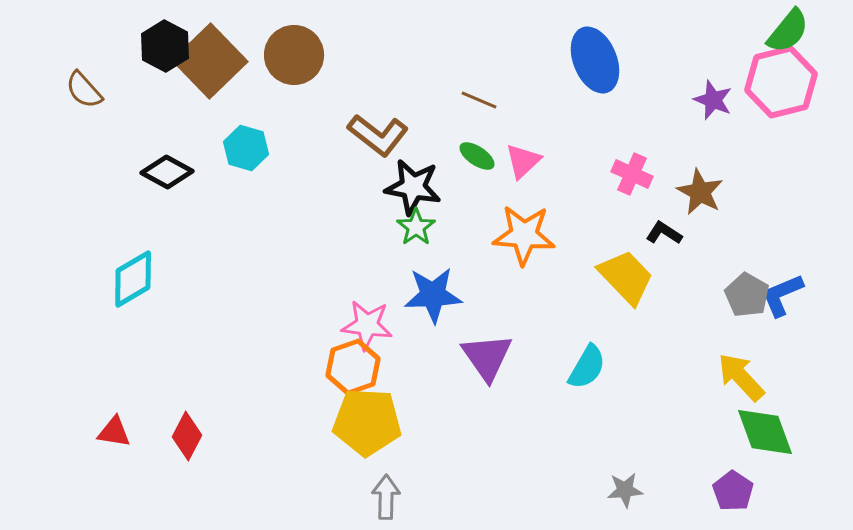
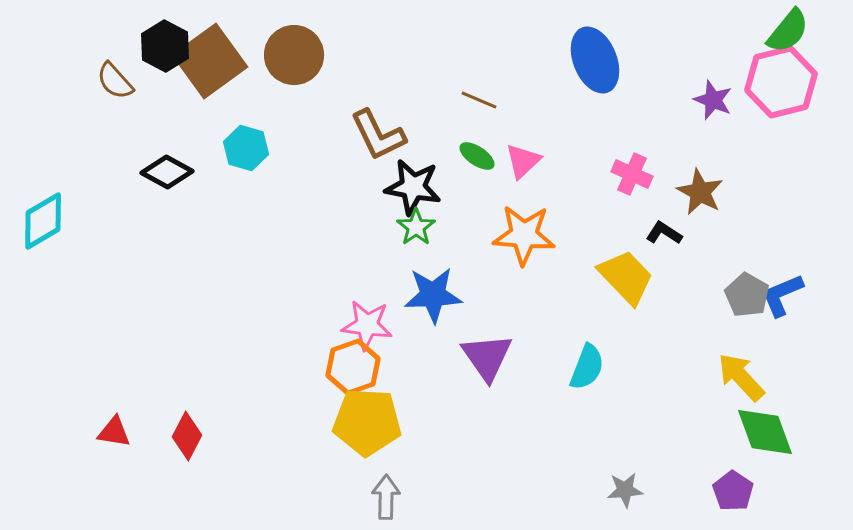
brown square: rotated 8 degrees clockwise
brown semicircle: moved 31 px right, 9 px up
brown L-shape: rotated 26 degrees clockwise
cyan diamond: moved 90 px left, 58 px up
cyan semicircle: rotated 9 degrees counterclockwise
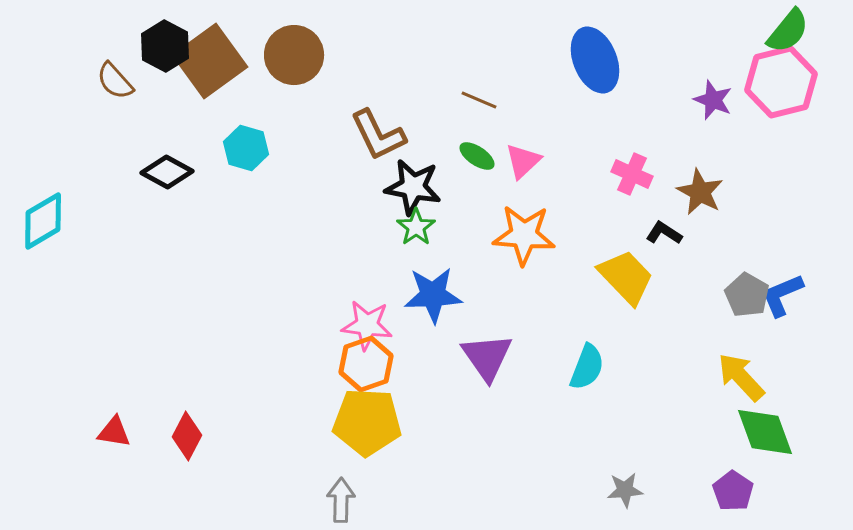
orange hexagon: moved 13 px right, 3 px up
gray arrow: moved 45 px left, 3 px down
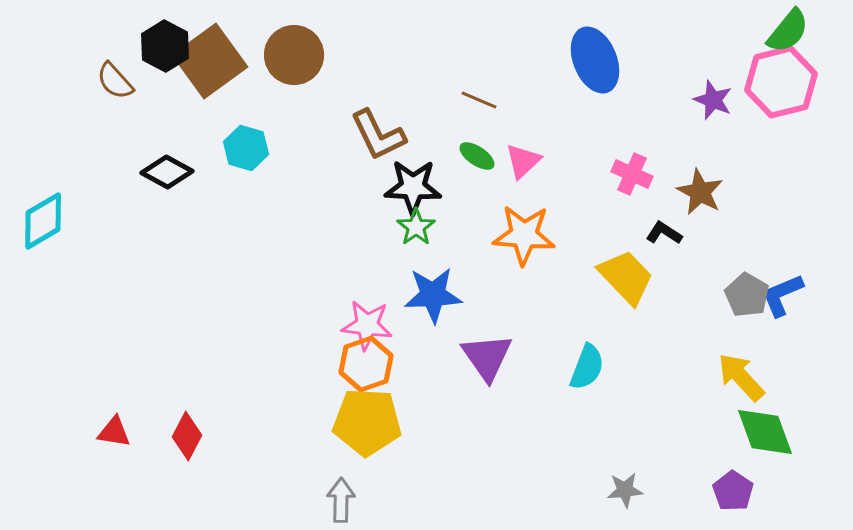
black star: rotated 8 degrees counterclockwise
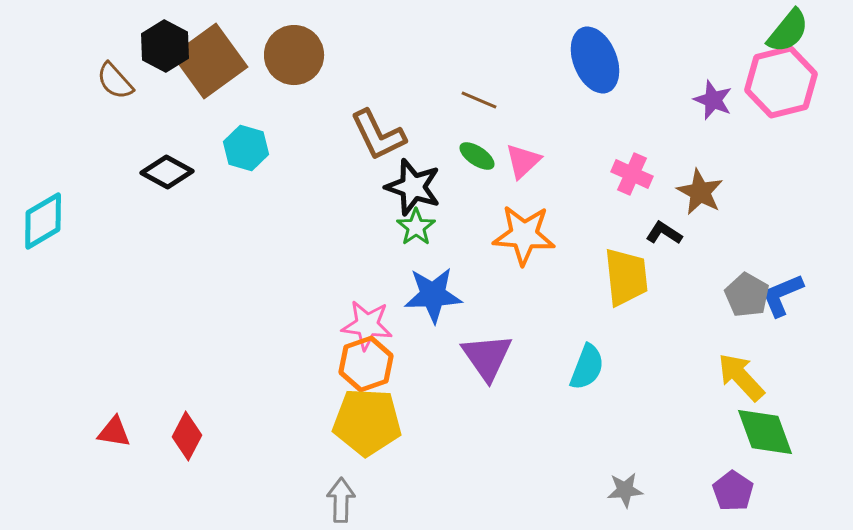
black star: rotated 16 degrees clockwise
yellow trapezoid: rotated 38 degrees clockwise
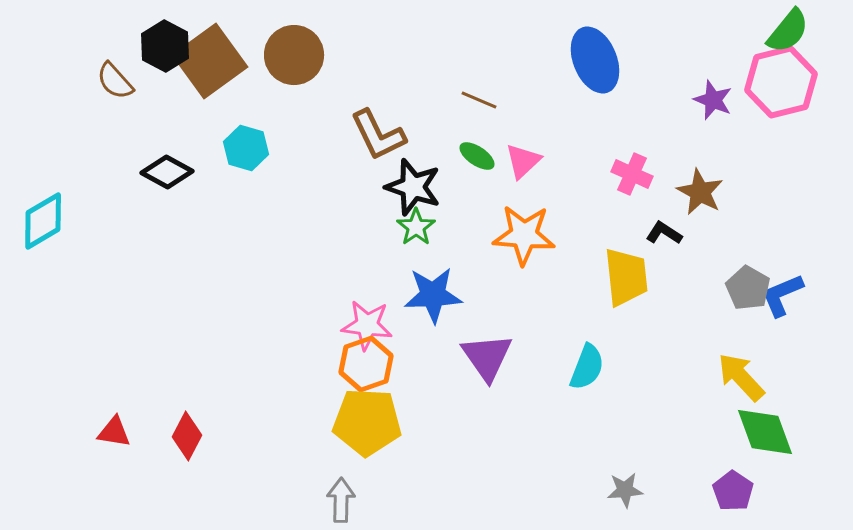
gray pentagon: moved 1 px right, 7 px up
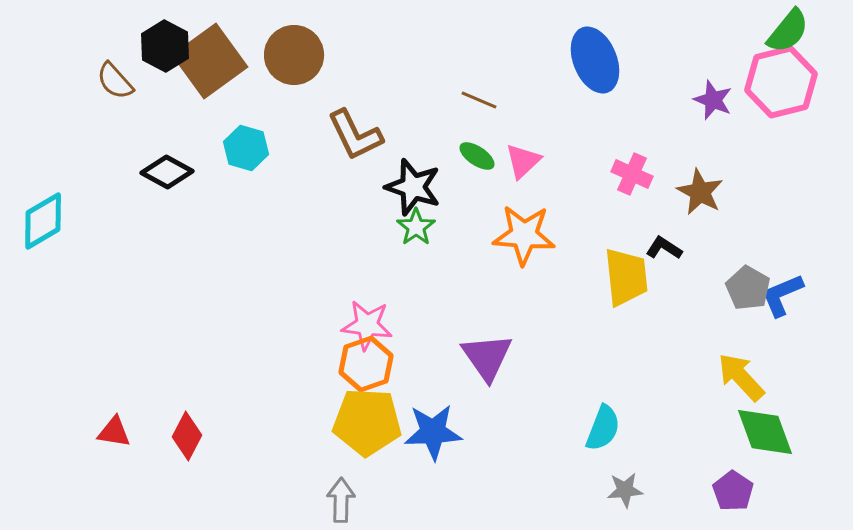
brown L-shape: moved 23 px left
black L-shape: moved 15 px down
blue star: moved 137 px down
cyan semicircle: moved 16 px right, 61 px down
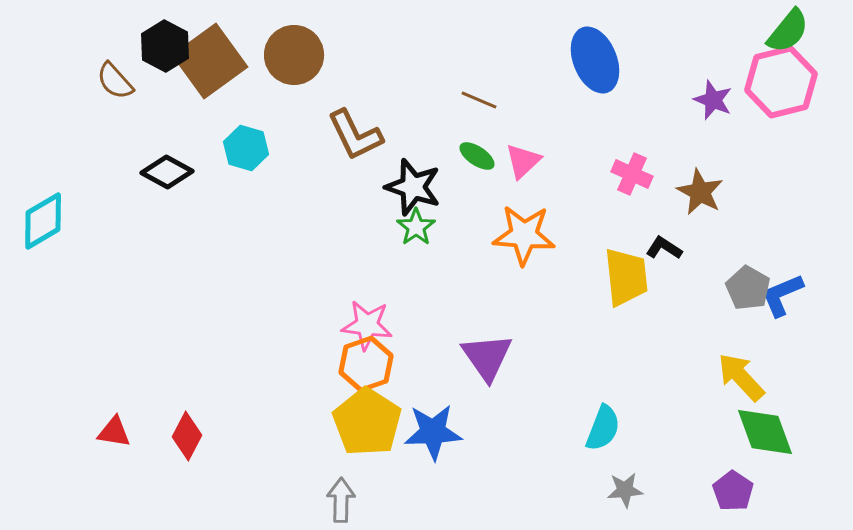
yellow pentagon: rotated 30 degrees clockwise
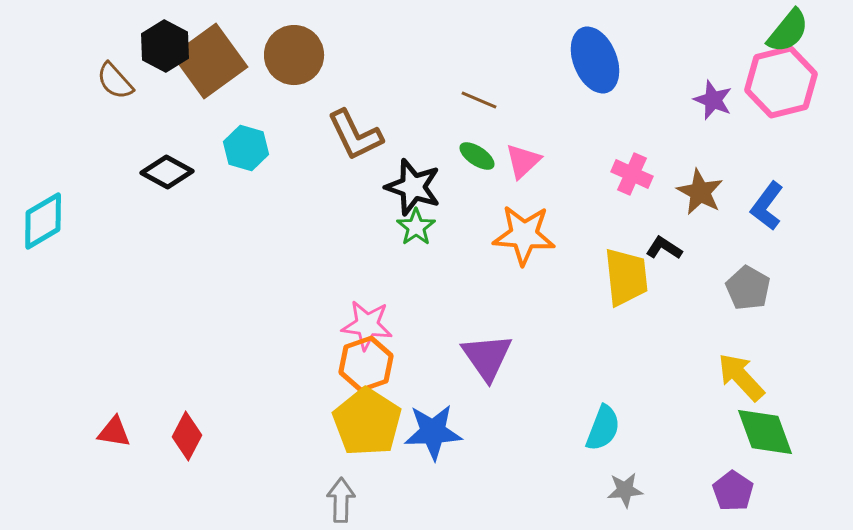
blue L-shape: moved 15 px left, 89 px up; rotated 30 degrees counterclockwise
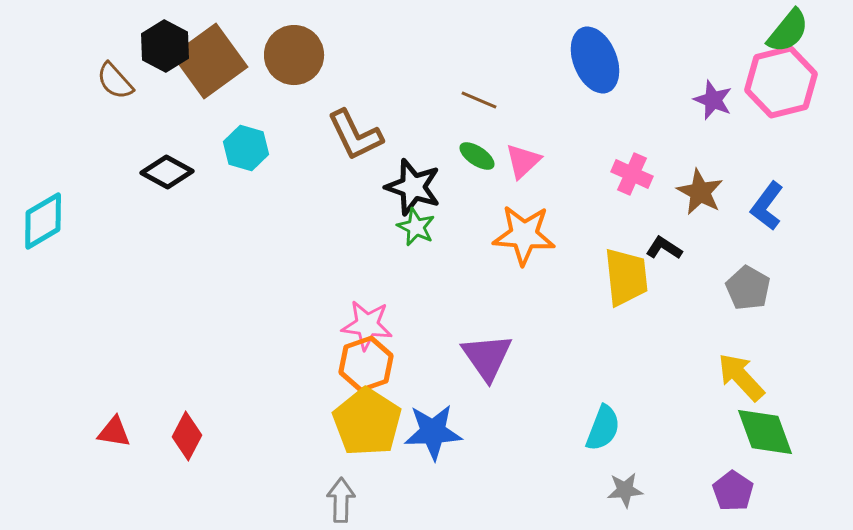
green star: rotated 12 degrees counterclockwise
